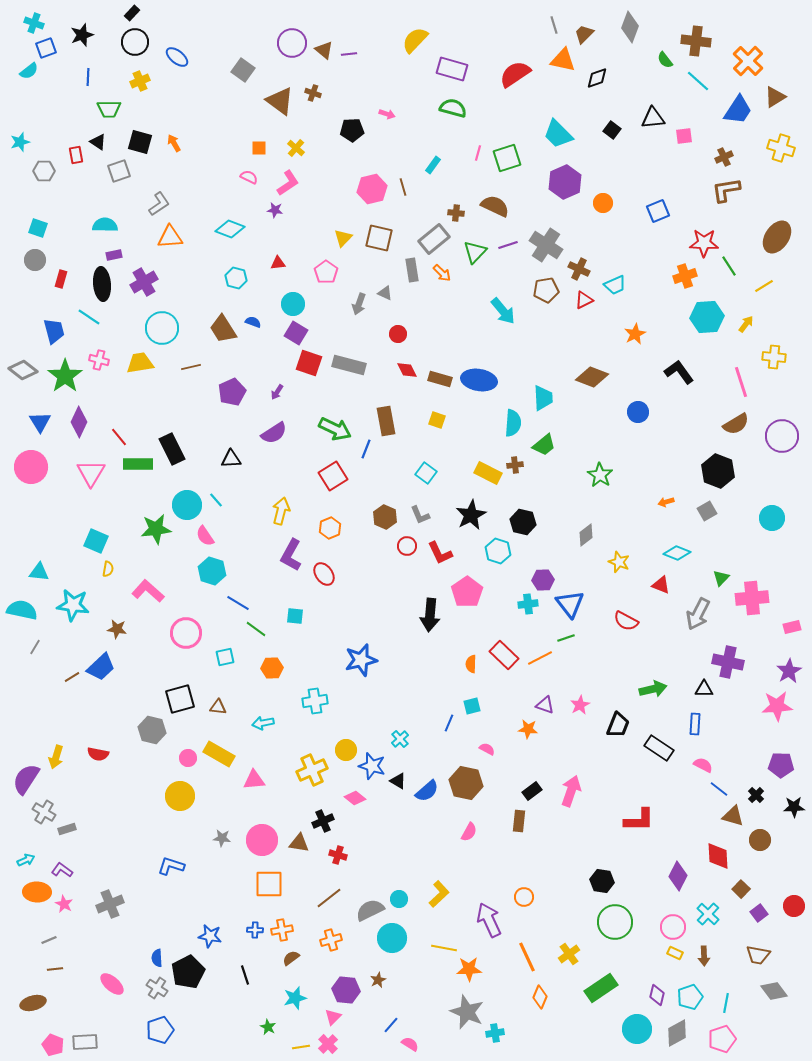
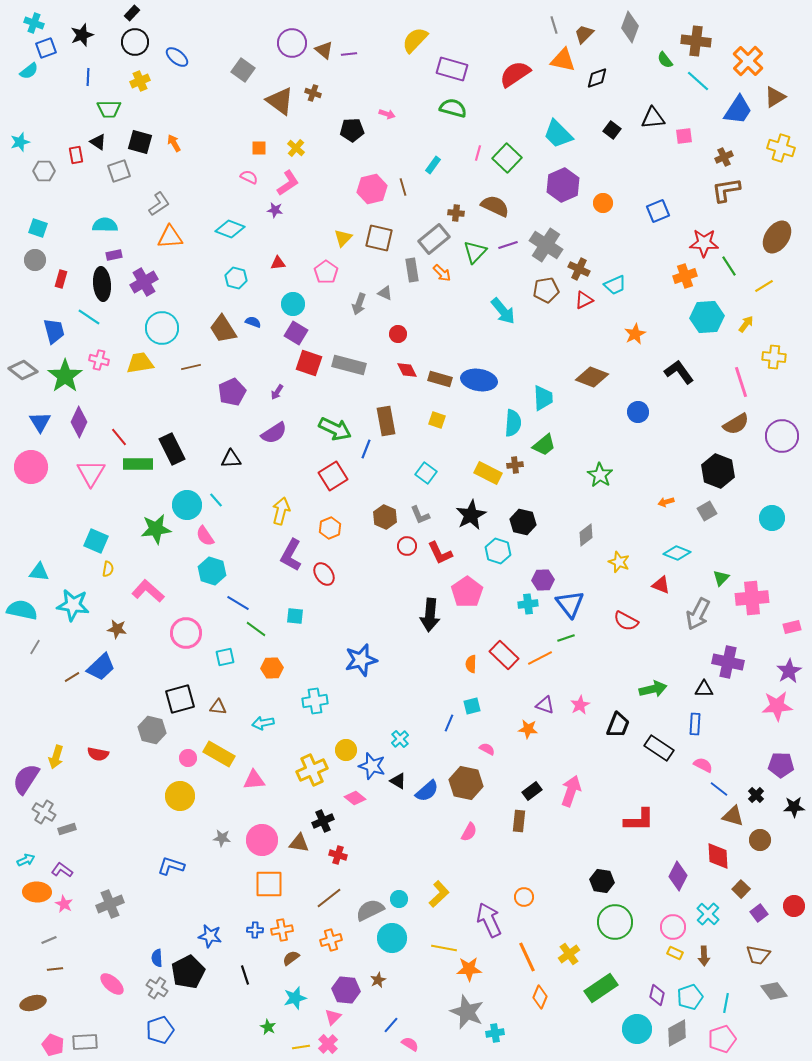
green square at (507, 158): rotated 28 degrees counterclockwise
purple hexagon at (565, 182): moved 2 px left, 3 px down
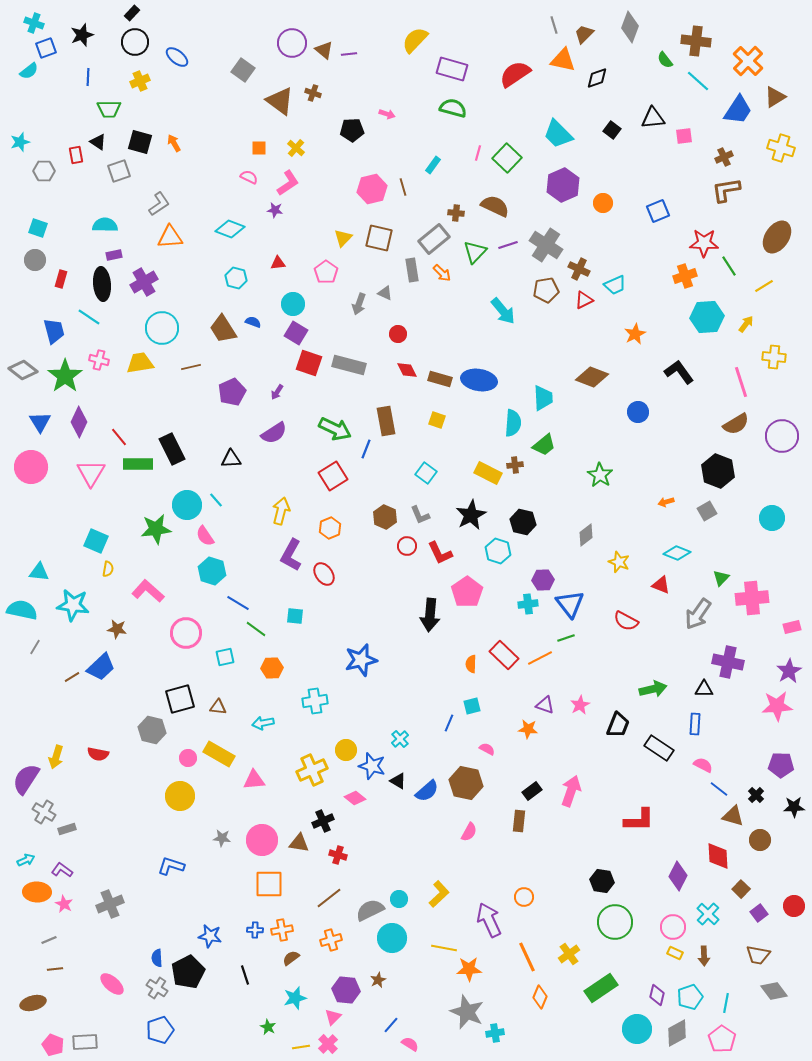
gray arrow at (698, 614): rotated 8 degrees clockwise
pink pentagon at (722, 1039): rotated 20 degrees counterclockwise
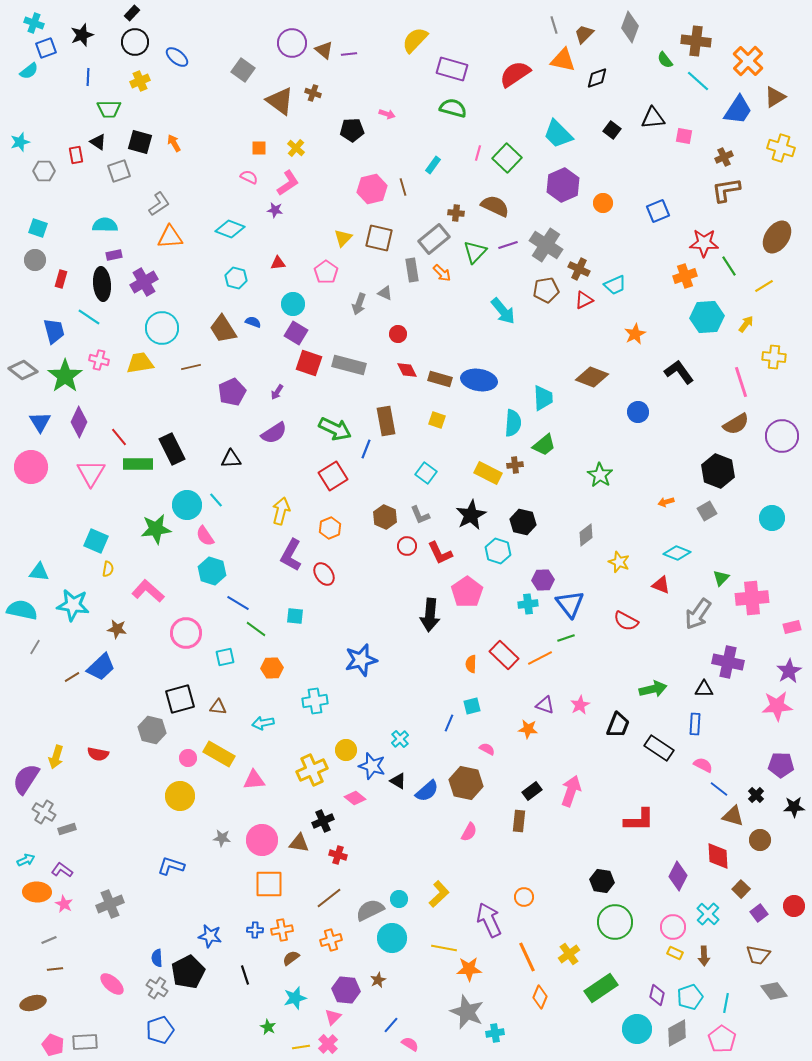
pink square at (684, 136): rotated 18 degrees clockwise
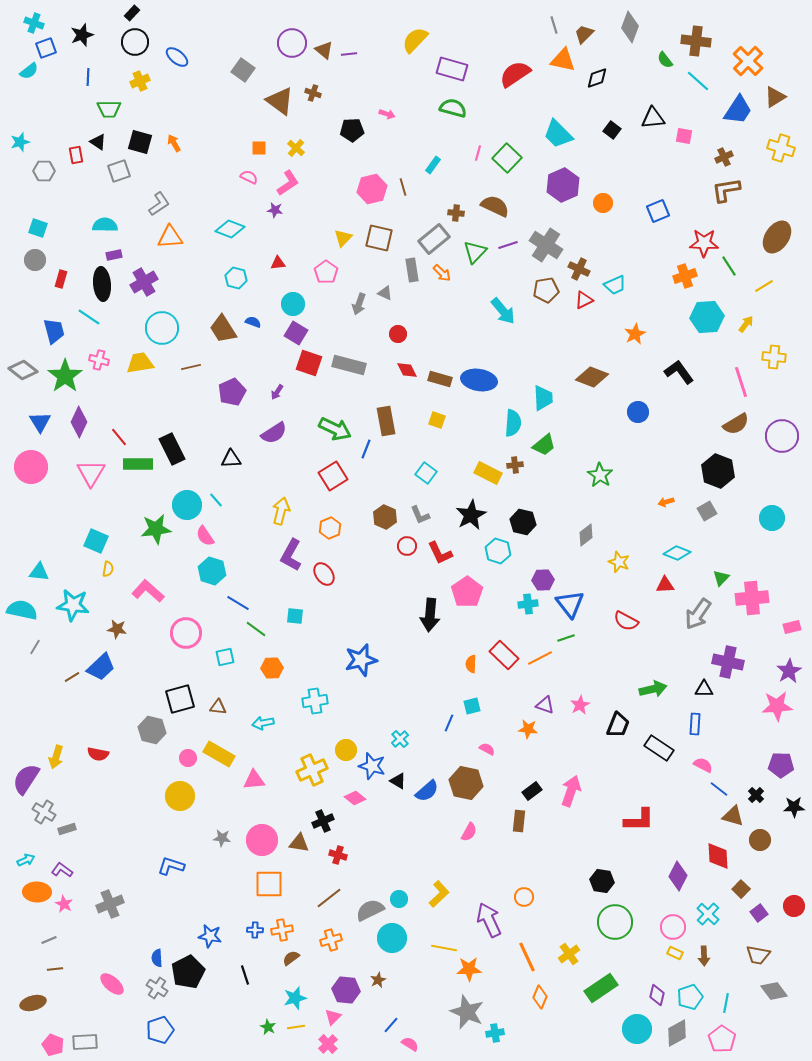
red triangle at (661, 585): moved 4 px right; rotated 24 degrees counterclockwise
yellow line at (301, 1047): moved 5 px left, 20 px up
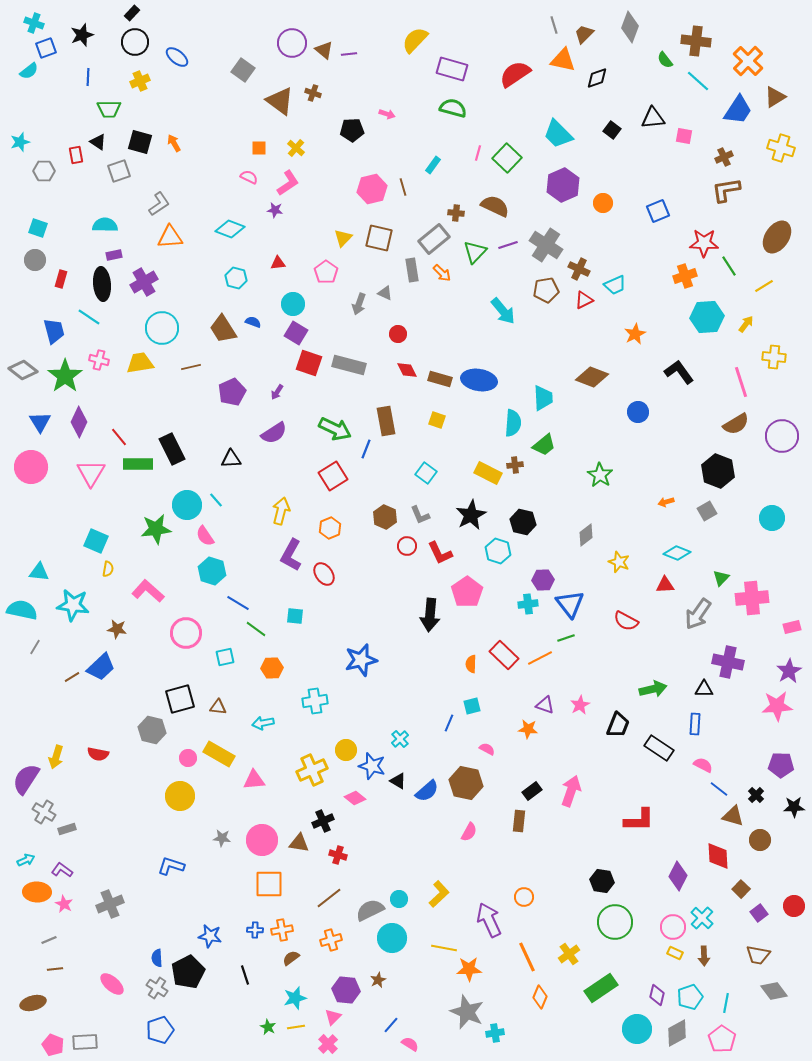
cyan cross at (708, 914): moved 6 px left, 4 px down
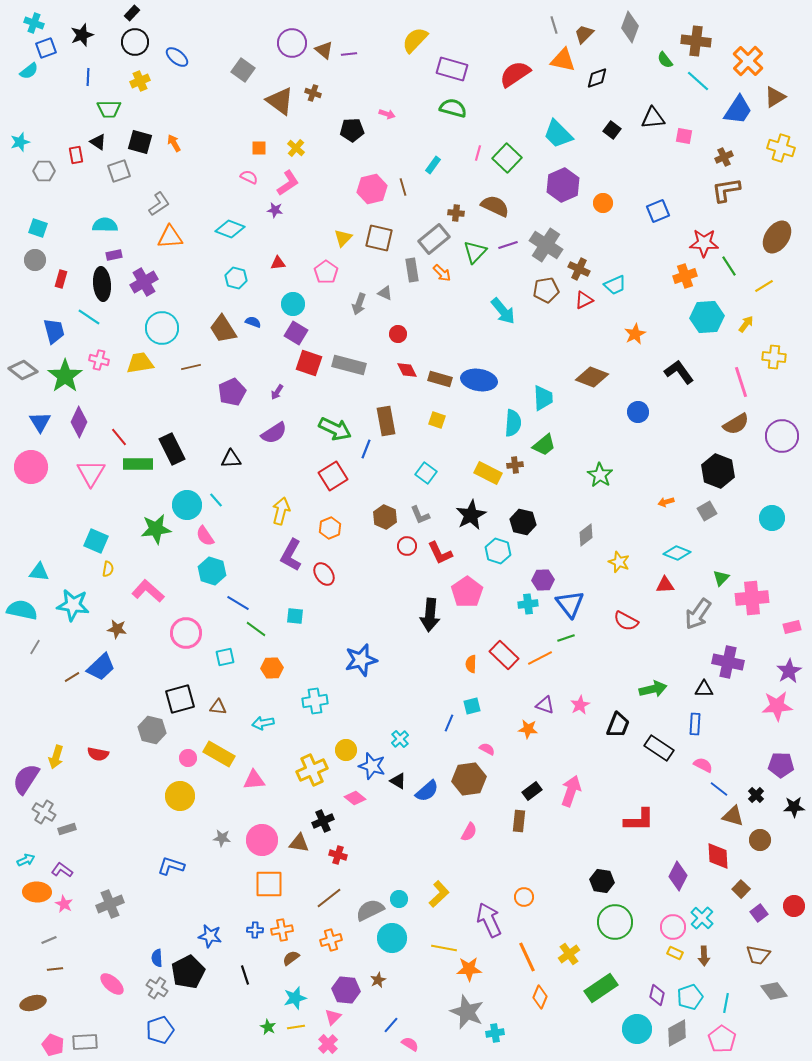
brown hexagon at (466, 783): moved 3 px right, 4 px up; rotated 20 degrees counterclockwise
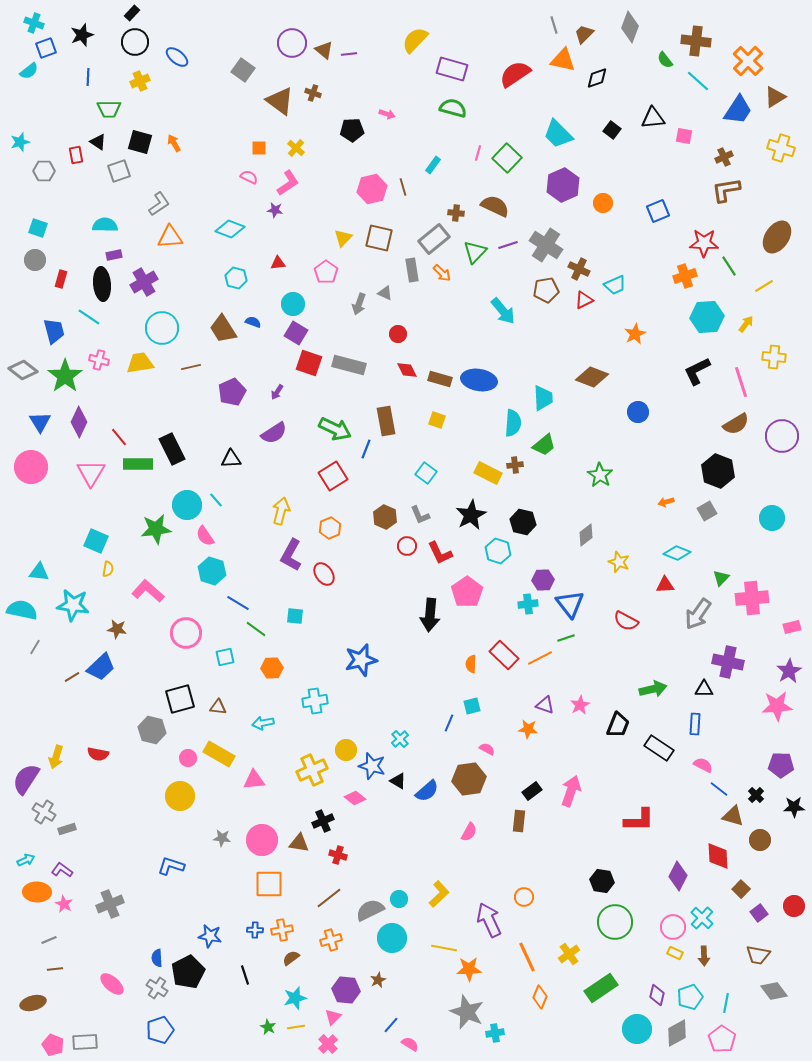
black L-shape at (679, 372): moved 18 px right, 1 px up; rotated 80 degrees counterclockwise
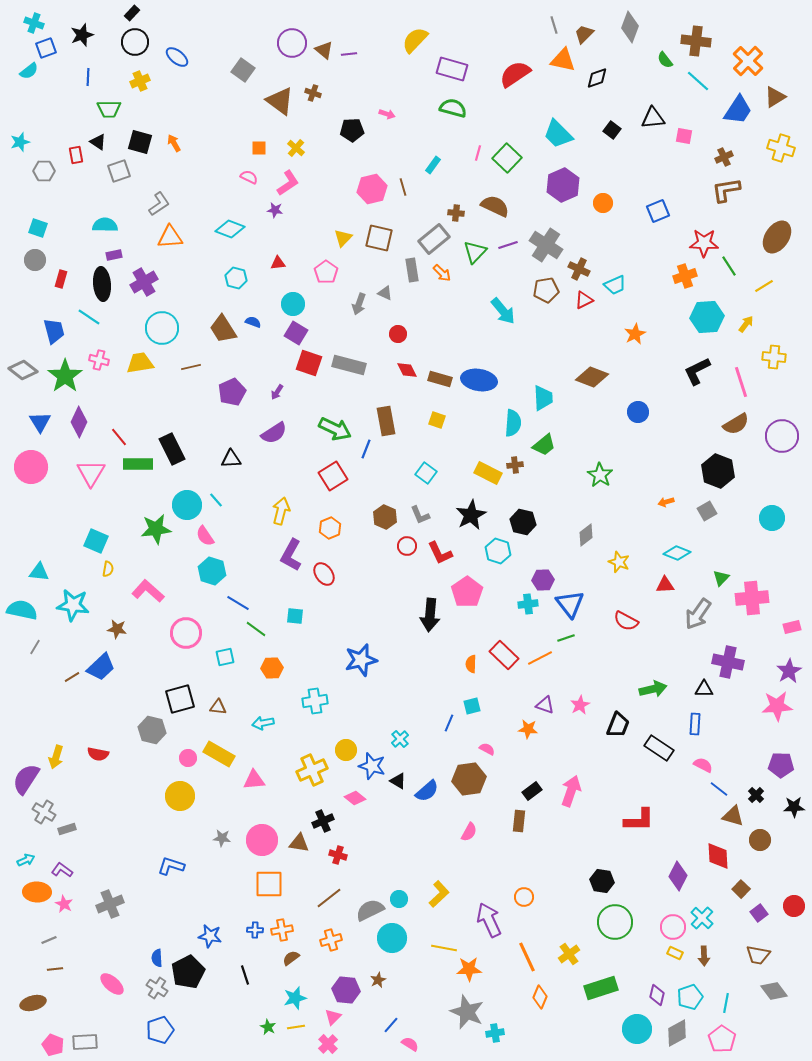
green rectangle at (601, 988): rotated 16 degrees clockwise
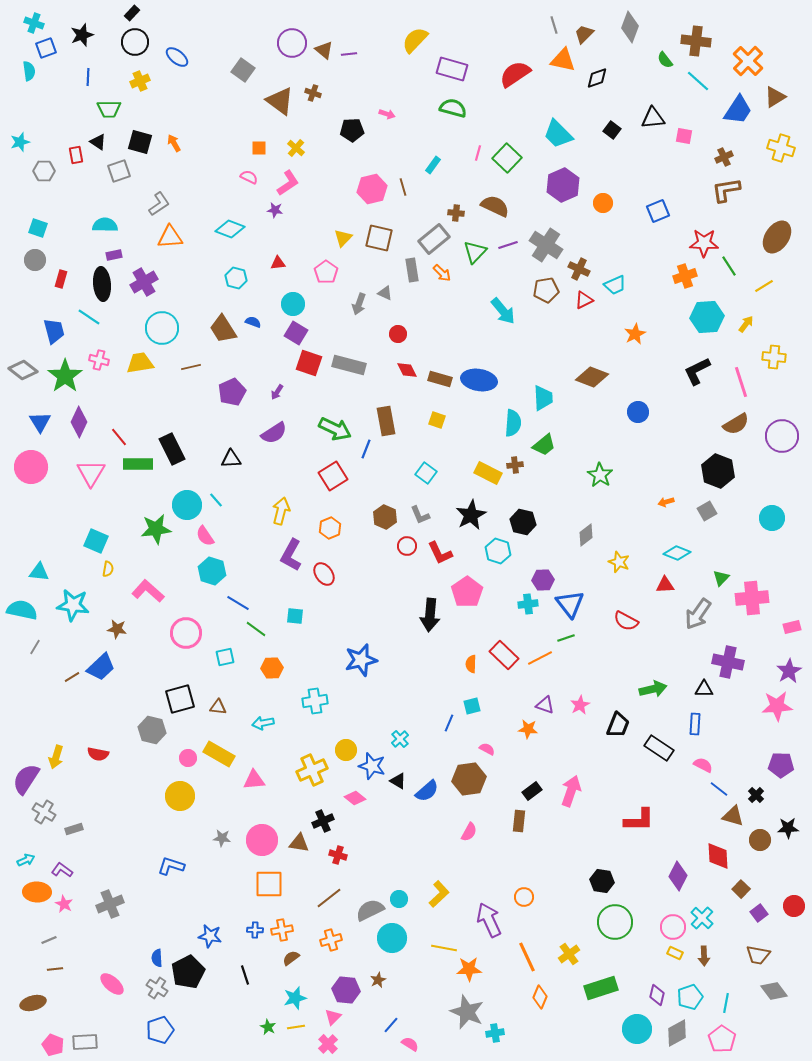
cyan semicircle at (29, 71): rotated 60 degrees counterclockwise
black star at (794, 807): moved 6 px left, 21 px down
gray rectangle at (67, 829): moved 7 px right
